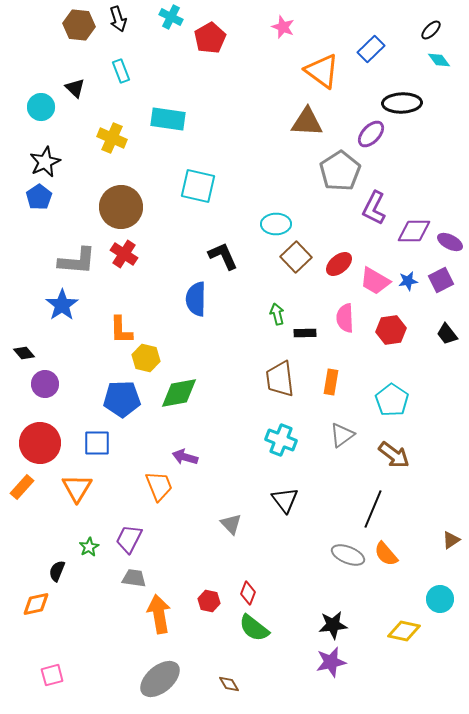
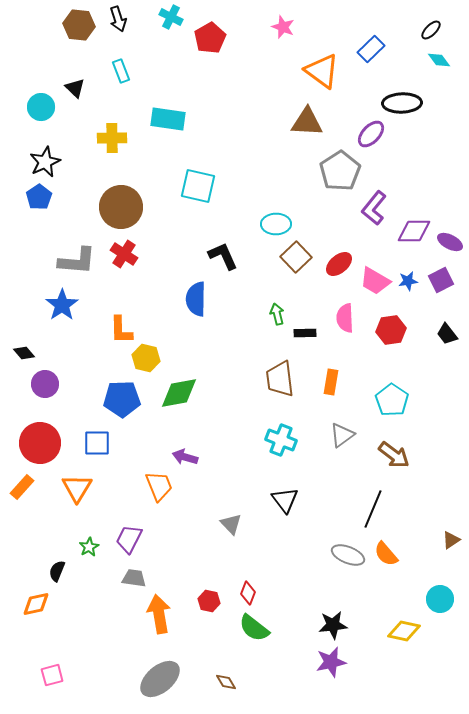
yellow cross at (112, 138): rotated 24 degrees counterclockwise
purple L-shape at (374, 208): rotated 12 degrees clockwise
brown diamond at (229, 684): moved 3 px left, 2 px up
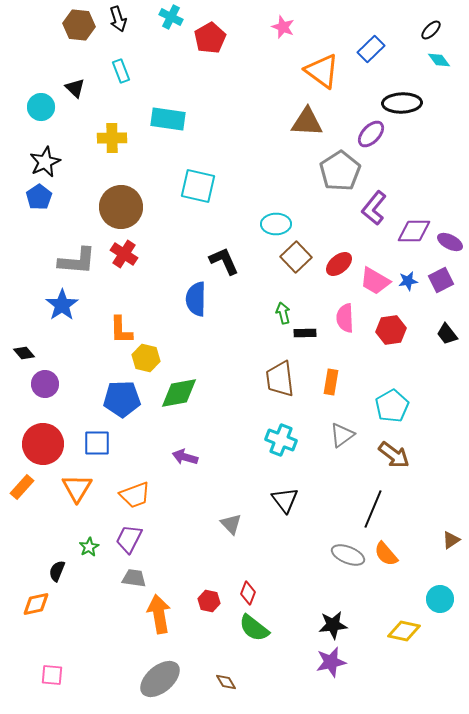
black L-shape at (223, 256): moved 1 px right, 5 px down
green arrow at (277, 314): moved 6 px right, 1 px up
cyan pentagon at (392, 400): moved 6 px down; rotated 8 degrees clockwise
red circle at (40, 443): moved 3 px right, 1 px down
orange trapezoid at (159, 486): moved 24 px left, 9 px down; rotated 92 degrees clockwise
pink square at (52, 675): rotated 20 degrees clockwise
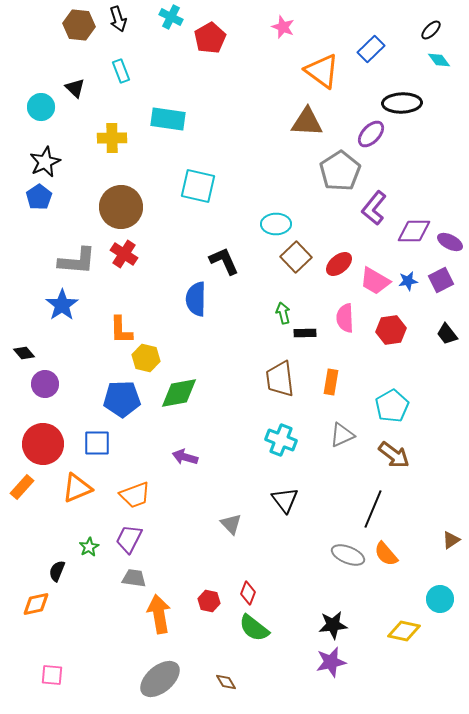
gray triangle at (342, 435): rotated 12 degrees clockwise
orange triangle at (77, 488): rotated 36 degrees clockwise
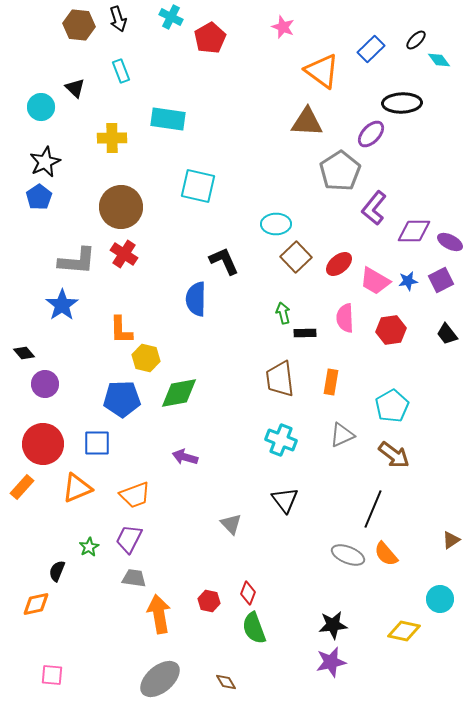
black ellipse at (431, 30): moved 15 px left, 10 px down
green semicircle at (254, 628): rotated 32 degrees clockwise
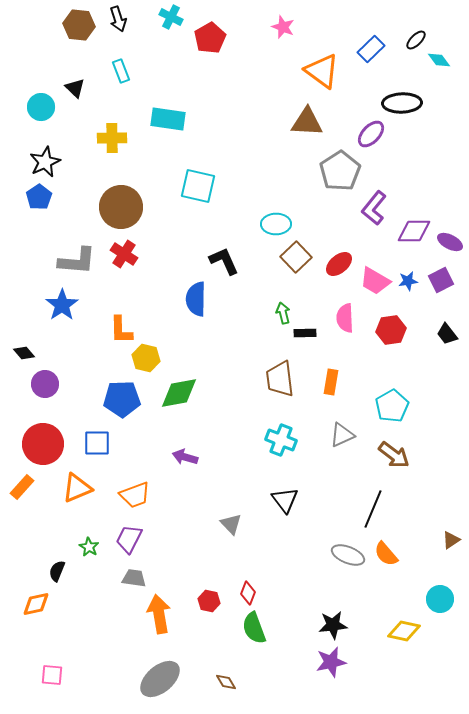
green star at (89, 547): rotated 12 degrees counterclockwise
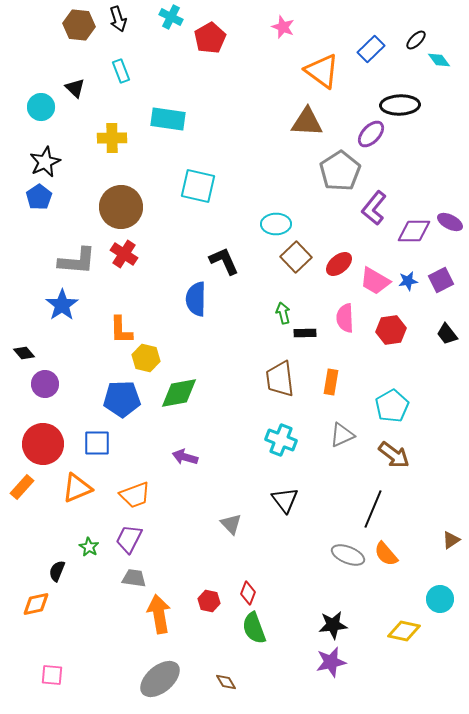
black ellipse at (402, 103): moved 2 px left, 2 px down
purple ellipse at (450, 242): moved 20 px up
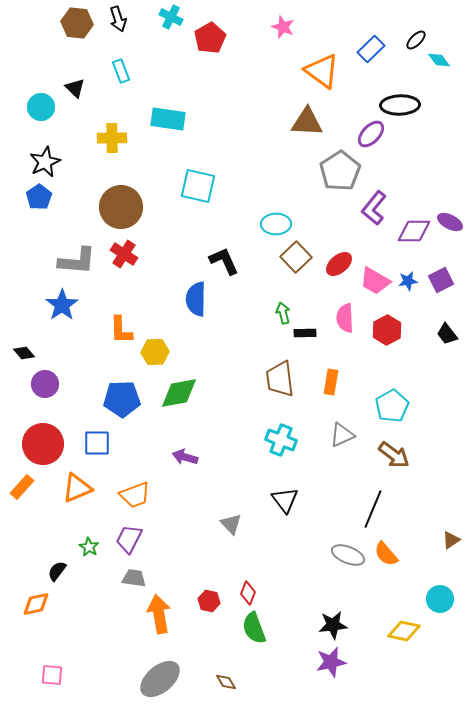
brown hexagon at (79, 25): moved 2 px left, 2 px up
red hexagon at (391, 330): moved 4 px left; rotated 20 degrees counterclockwise
yellow hexagon at (146, 358): moved 9 px right, 6 px up; rotated 16 degrees counterclockwise
black semicircle at (57, 571): rotated 15 degrees clockwise
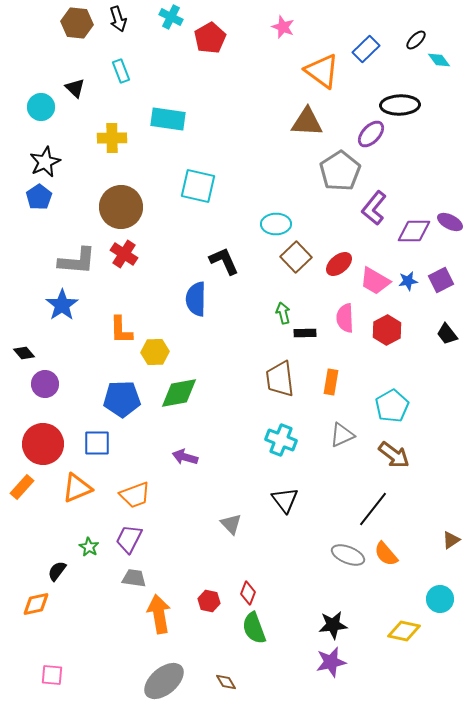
blue rectangle at (371, 49): moved 5 px left
black line at (373, 509): rotated 15 degrees clockwise
gray ellipse at (160, 679): moved 4 px right, 2 px down
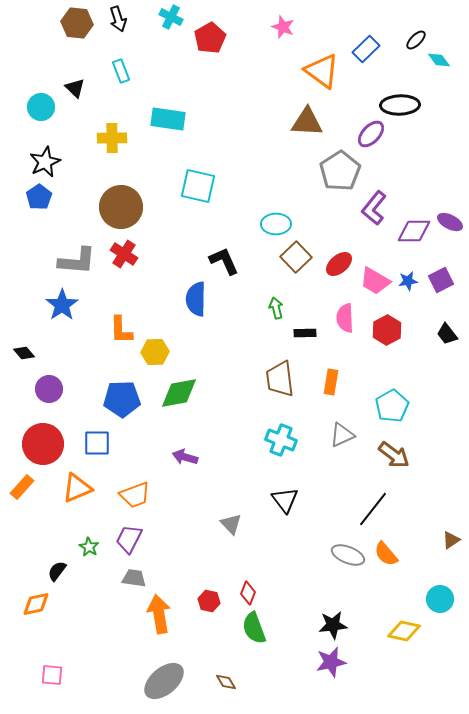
green arrow at (283, 313): moved 7 px left, 5 px up
purple circle at (45, 384): moved 4 px right, 5 px down
